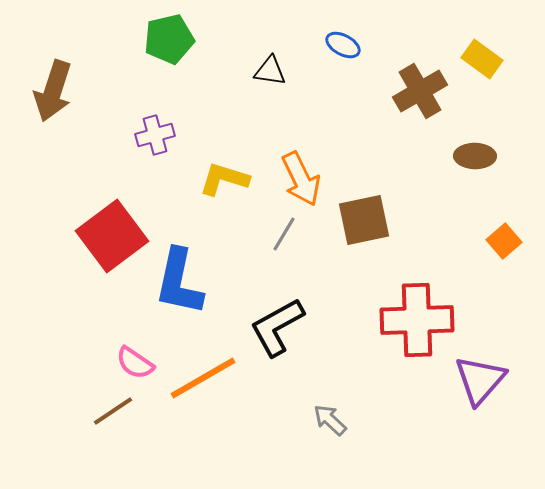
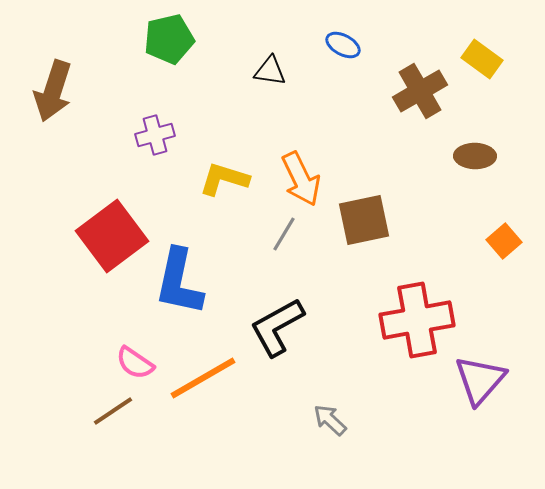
red cross: rotated 8 degrees counterclockwise
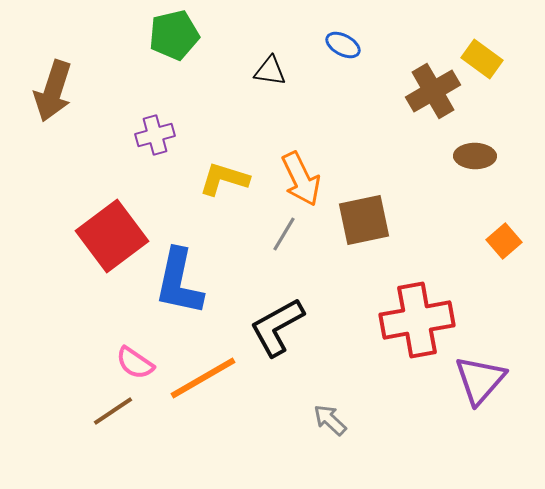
green pentagon: moved 5 px right, 4 px up
brown cross: moved 13 px right
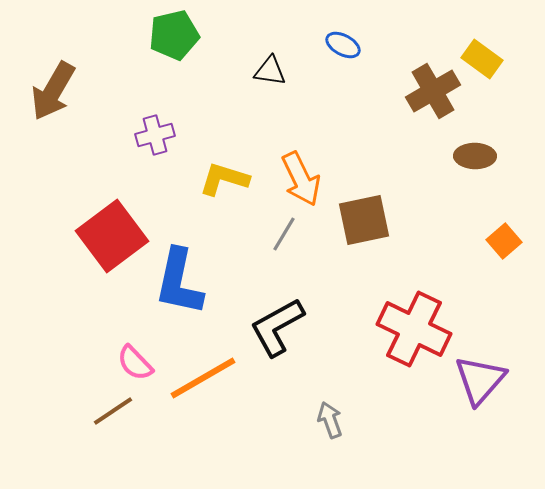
brown arrow: rotated 12 degrees clockwise
red cross: moved 3 px left, 9 px down; rotated 36 degrees clockwise
pink semicircle: rotated 12 degrees clockwise
gray arrow: rotated 27 degrees clockwise
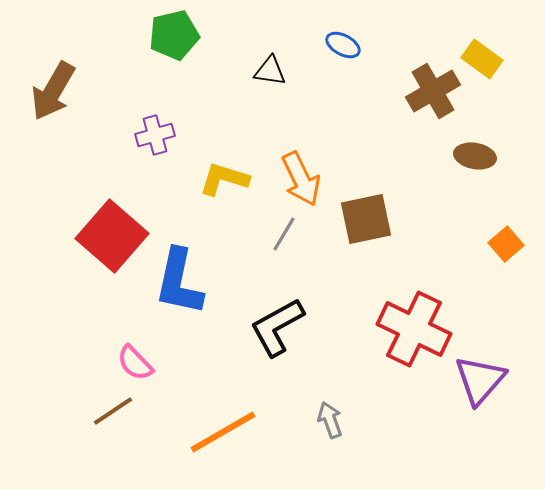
brown ellipse: rotated 9 degrees clockwise
brown square: moved 2 px right, 1 px up
red square: rotated 12 degrees counterclockwise
orange square: moved 2 px right, 3 px down
orange line: moved 20 px right, 54 px down
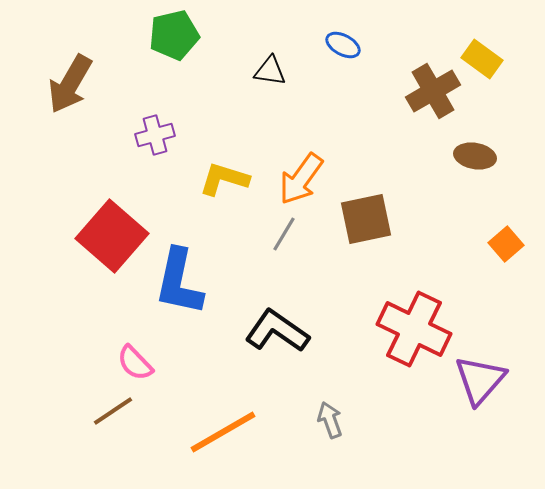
brown arrow: moved 17 px right, 7 px up
orange arrow: rotated 62 degrees clockwise
black L-shape: moved 4 px down; rotated 64 degrees clockwise
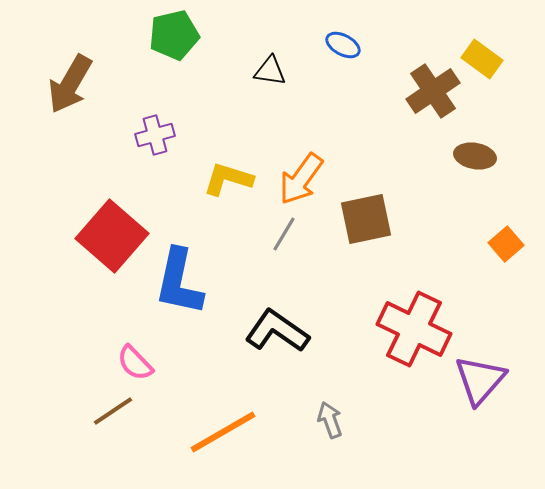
brown cross: rotated 4 degrees counterclockwise
yellow L-shape: moved 4 px right
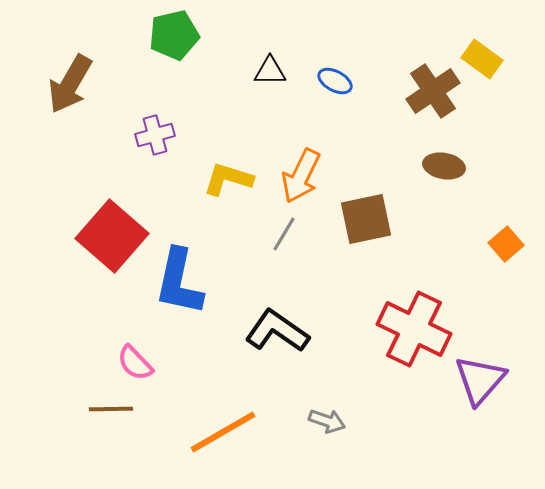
blue ellipse: moved 8 px left, 36 px down
black triangle: rotated 8 degrees counterclockwise
brown ellipse: moved 31 px left, 10 px down
orange arrow: moved 3 px up; rotated 10 degrees counterclockwise
brown line: moved 2 px left, 2 px up; rotated 33 degrees clockwise
gray arrow: moved 3 px left, 1 px down; rotated 129 degrees clockwise
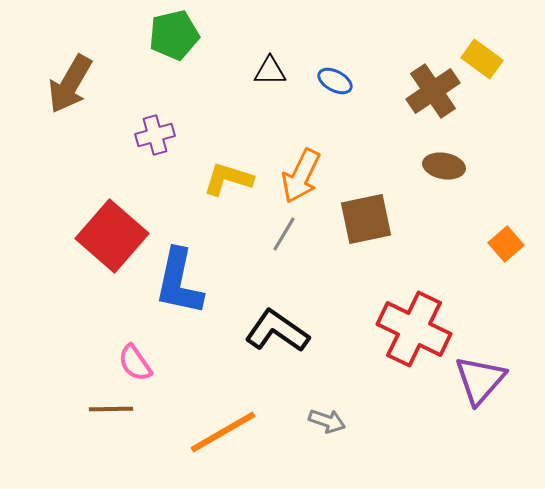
pink semicircle: rotated 9 degrees clockwise
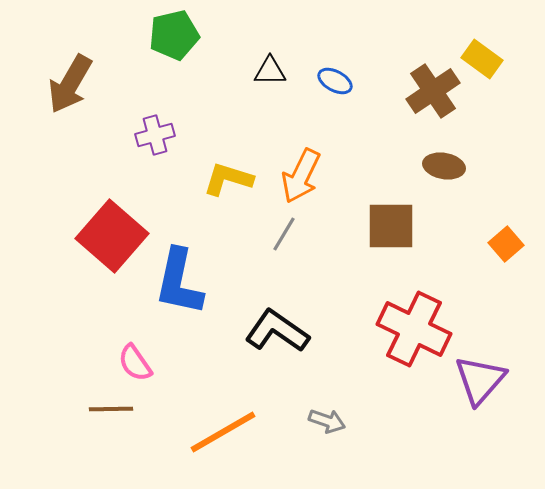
brown square: moved 25 px right, 7 px down; rotated 12 degrees clockwise
